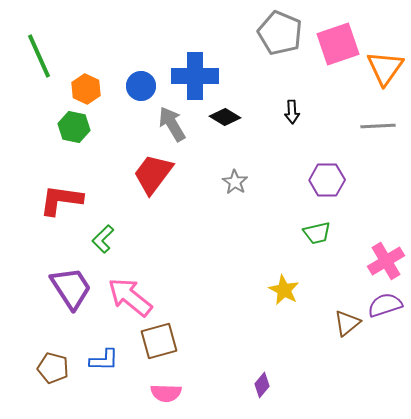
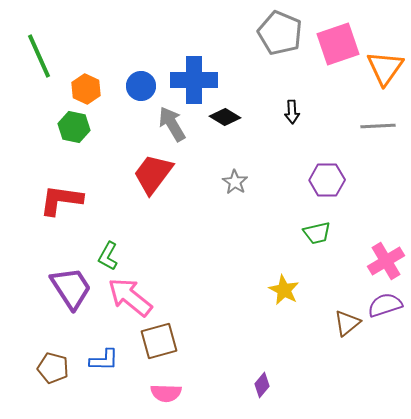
blue cross: moved 1 px left, 4 px down
green L-shape: moved 5 px right, 17 px down; rotated 16 degrees counterclockwise
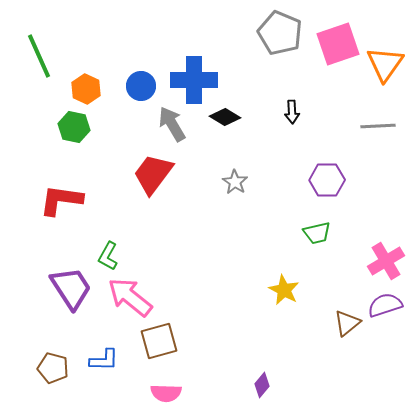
orange triangle: moved 4 px up
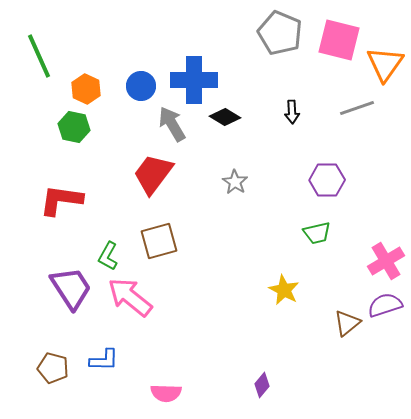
pink square: moved 1 px right, 4 px up; rotated 33 degrees clockwise
gray line: moved 21 px left, 18 px up; rotated 16 degrees counterclockwise
brown square: moved 100 px up
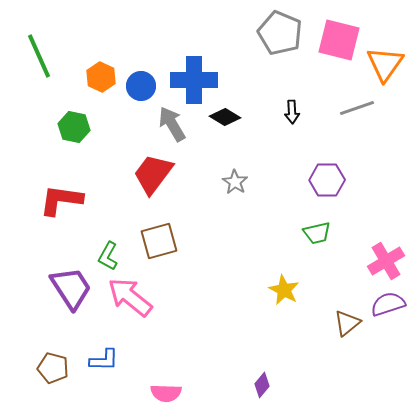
orange hexagon: moved 15 px right, 12 px up
purple semicircle: moved 3 px right, 1 px up
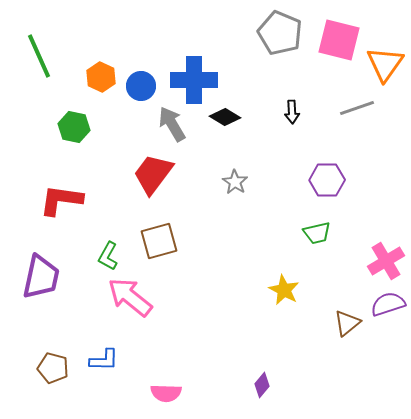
purple trapezoid: moved 30 px left, 11 px up; rotated 45 degrees clockwise
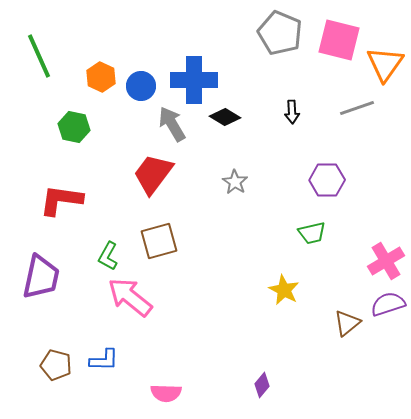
green trapezoid: moved 5 px left
brown pentagon: moved 3 px right, 3 px up
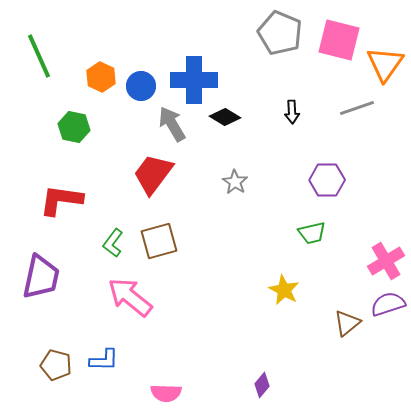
green L-shape: moved 5 px right, 13 px up; rotated 8 degrees clockwise
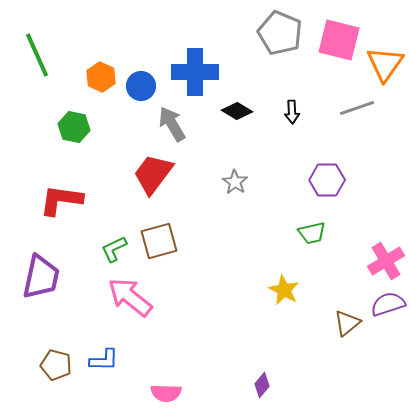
green line: moved 2 px left, 1 px up
blue cross: moved 1 px right, 8 px up
black diamond: moved 12 px right, 6 px up
green L-shape: moved 1 px right, 6 px down; rotated 28 degrees clockwise
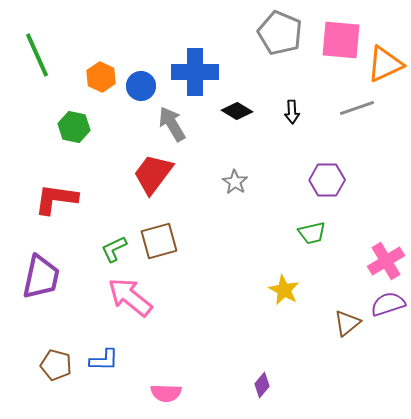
pink square: moved 2 px right; rotated 9 degrees counterclockwise
orange triangle: rotated 30 degrees clockwise
red L-shape: moved 5 px left, 1 px up
